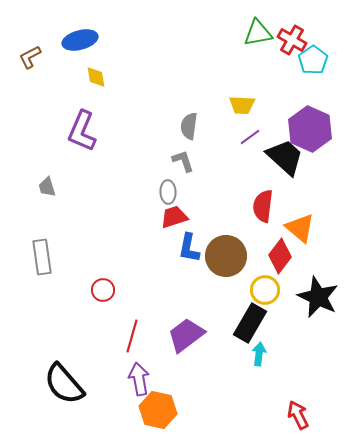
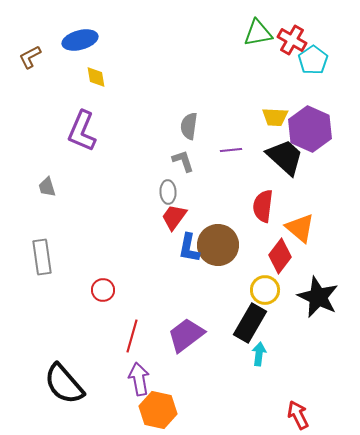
yellow trapezoid: moved 33 px right, 12 px down
purple line: moved 19 px left, 13 px down; rotated 30 degrees clockwise
red trapezoid: rotated 36 degrees counterclockwise
brown circle: moved 8 px left, 11 px up
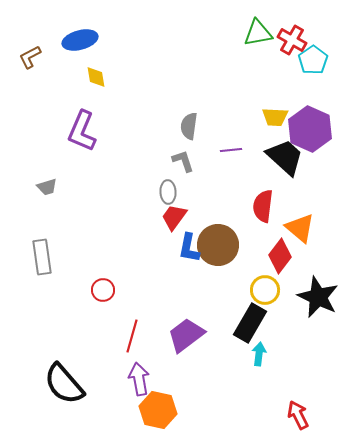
gray trapezoid: rotated 90 degrees counterclockwise
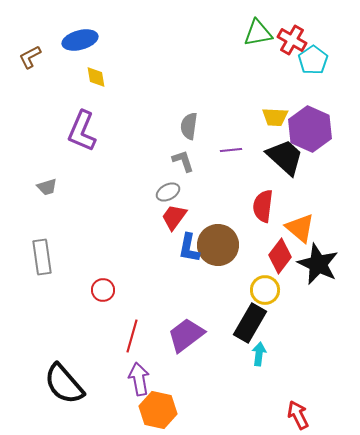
gray ellipse: rotated 65 degrees clockwise
black star: moved 33 px up
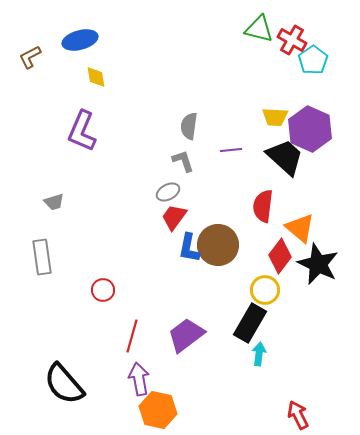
green triangle: moved 1 px right, 4 px up; rotated 24 degrees clockwise
gray trapezoid: moved 7 px right, 15 px down
